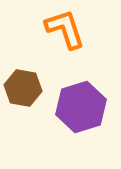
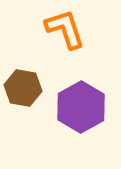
purple hexagon: rotated 12 degrees counterclockwise
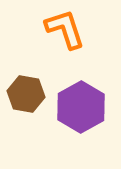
brown hexagon: moved 3 px right, 6 px down
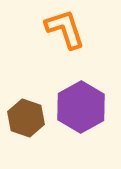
brown hexagon: moved 24 px down; rotated 9 degrees clockwise
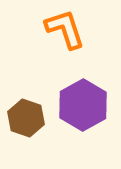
purple hexagon: moved 2 px right, 2 px up
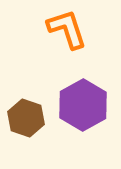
orange L-shape: moved 2 px right
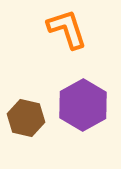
brown hexagon: rotated 6 degrees counterclockwise
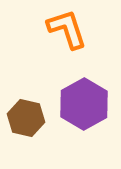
purple hexagon: moved 1 px right, 1 px up
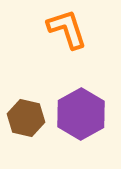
purple hexagon: moved 3 px left, 10 px down
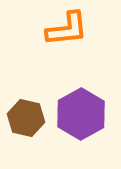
orange L-shape: rotated 102 degrees clockwise
